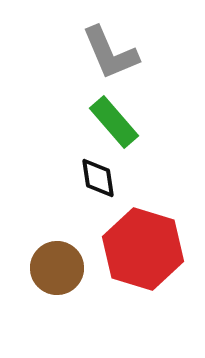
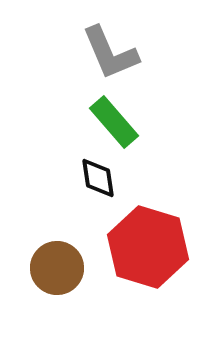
red hexagon: moved 5 px right, 2 px up
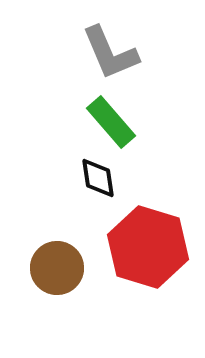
green rectangle: moved 3 px left
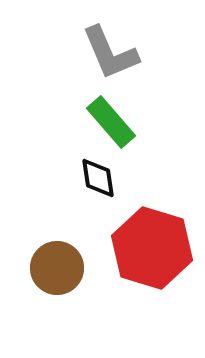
red hexagon: moved 4 px right, 1 px down
